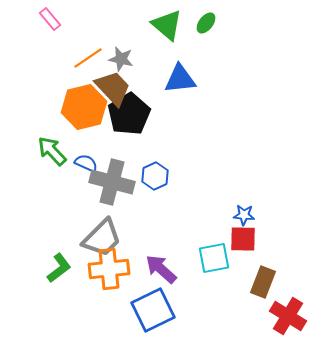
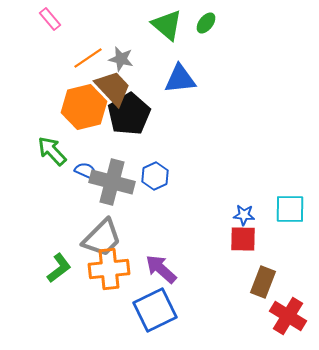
blue semicircle: moved 8 px down
cyan square: moved 76 px right, 49 px up; rotated 12 degrees clockwise
blue square: moved 2 px right
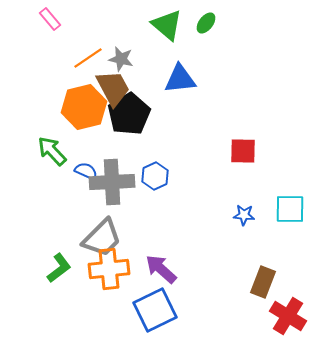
brown trapezoid: rotated 15 degrees clockwise
gray cross: rotated 18 degrees counterclockwise
red square: moved 88 px up
